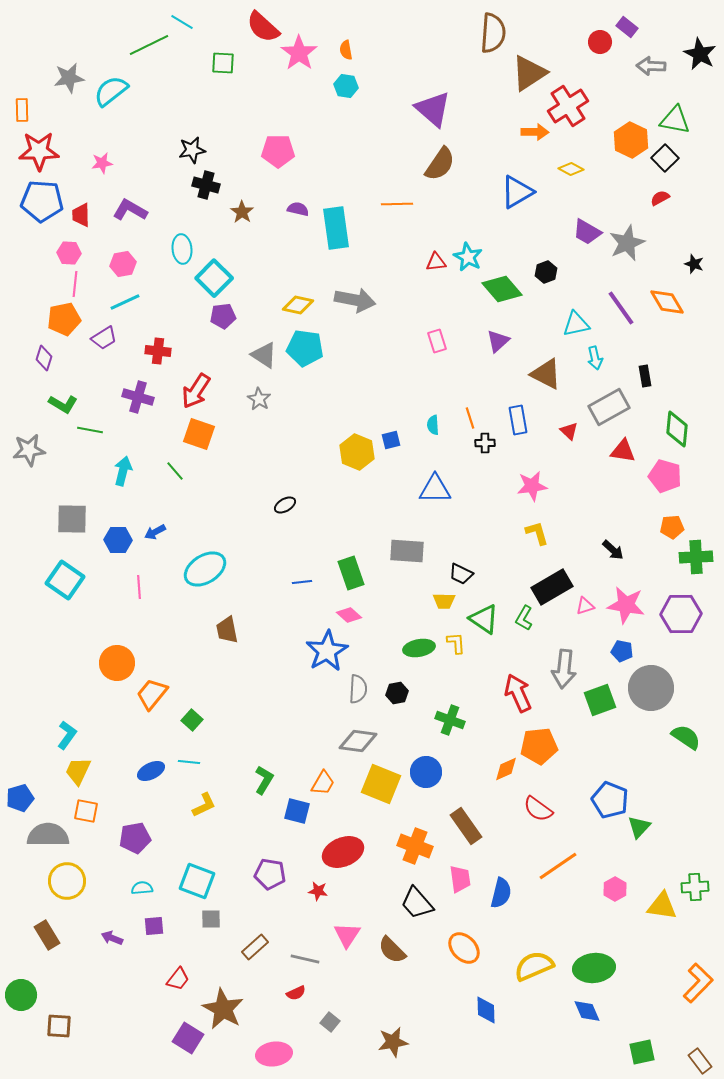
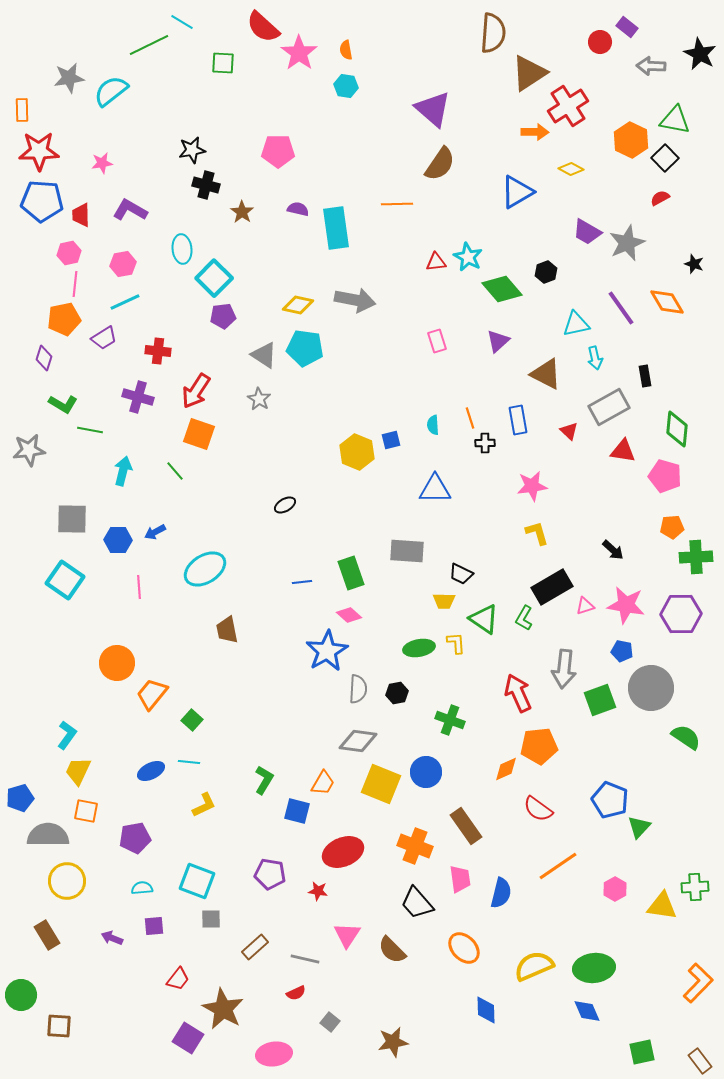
pink hexagon at (69, 253): rotated 15 degrees counterclockwise
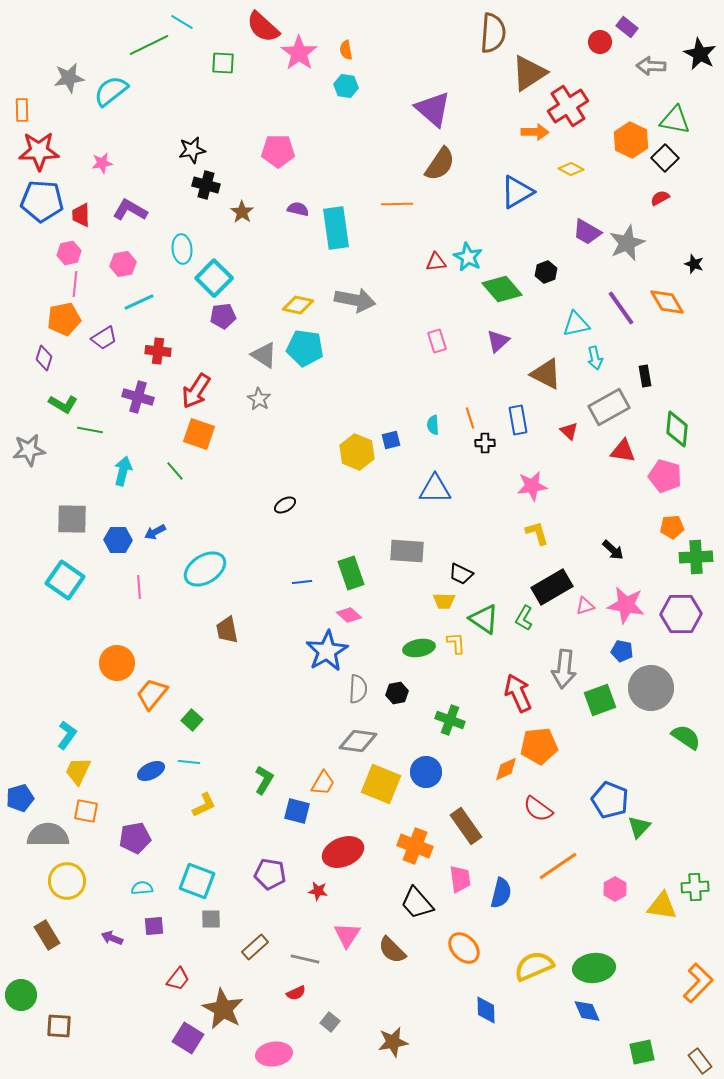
cyan line at (125, 302): moved 14 px right
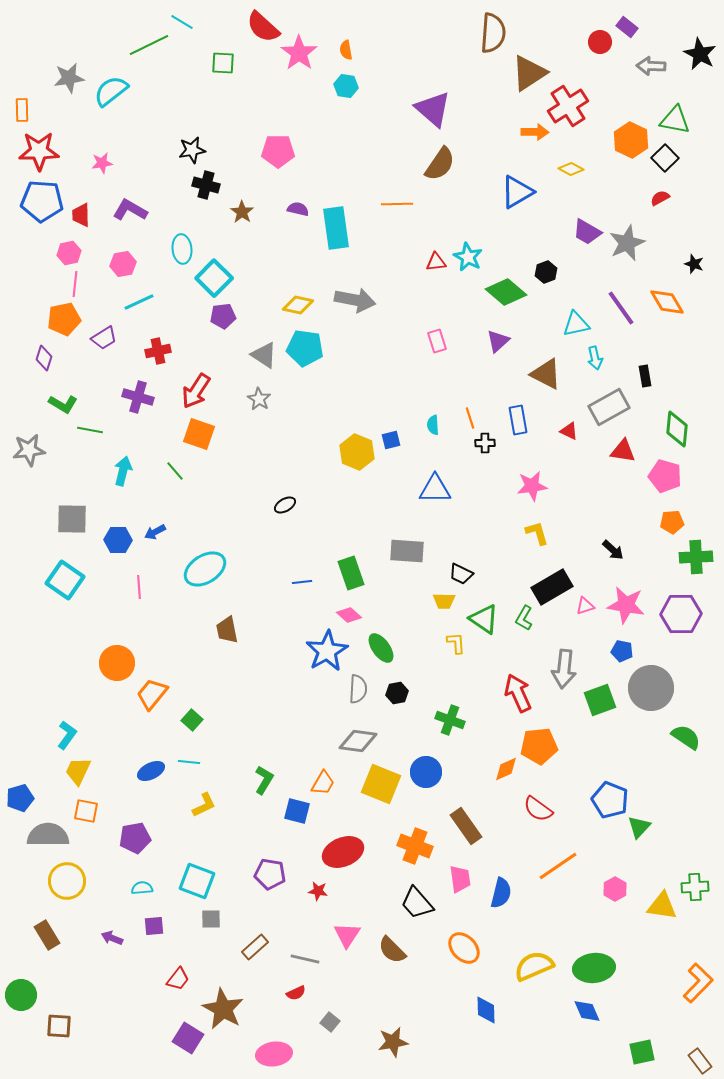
green diamond at (502, 289): moved 4 px right, 3 px down; rotated 9 degrees counterclockwise
red cross at (158, 351): rotated 20 degrees counterclockwise
red triangle at (569, 431): rotated 18 degrees counterclockwise
orange pentagon at (672, 527): moved 5 px up
green ellipse at (419, 648): moved 38 px left; rotated 64 degrees clockwise
